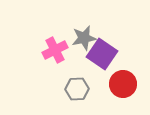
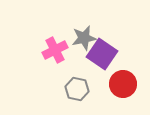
gray hexagon: rotated 15 degrees clockwise
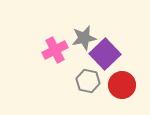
purple square: moved 3 px right; rotated 12 degrees clockwise
red circle: moved 1 px left, 1 px down
gray hexagon: moved 11 px right, 8 px up
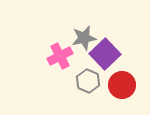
pink cross: moved 5 px right, 6 px down
gray hexagon: rotated 10 degrees clockwise
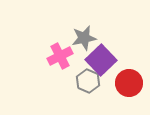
purple square: moved 4 px left, 6 px down
red circle: moved 7 px right, 2 px up
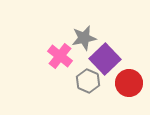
pink cross: rotated 25 degrees counterclockwise
purple square: moved 4 px right, 1 px up
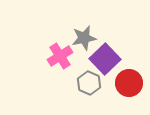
pink cross: rotated 20 degrees clockwise
gray hexagon: moved 1 px right, 2 px down
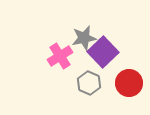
purple square: moved 2 px left, 7 px up
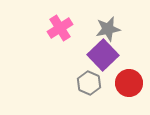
gray star: moved 24 px right, 9 px up
purple square: moved 3 px down
pink cross: moved 28 px up
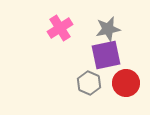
purple square: moved 3 px right; rotated 32 degrees clockwise
red circle: moved 3 px left
